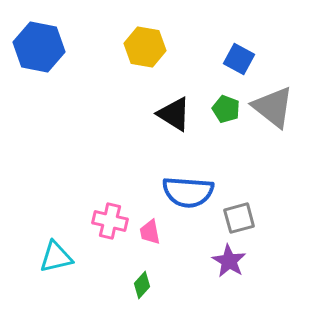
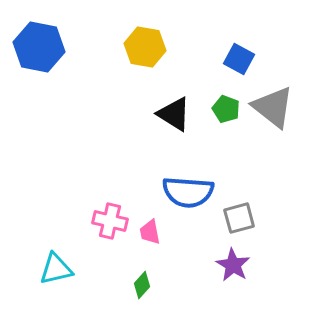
cyan triangle: moved 12 px down
purple star: moved 4 px right, 4 px down
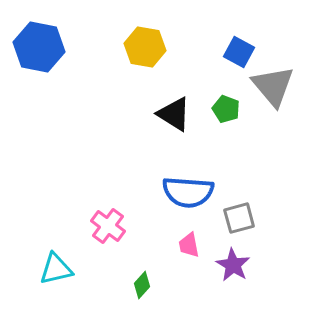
blue square: moved 7 px up
gray triangle: moved 21 px up; rotated 12 degrees clockwise
pink cross: moved 2 px left, 5 px down; rotated 24 degrees clockwise
pink trapezoid: moved 39 px right, 13 px down
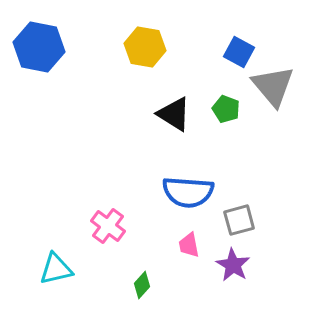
gray square: moved 2 px down
